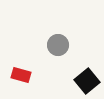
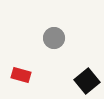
gray circle: moved 4 px left, 7 px up
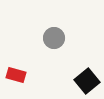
red rectangle: moved 5 px left
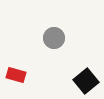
black square: moved 1 px left
